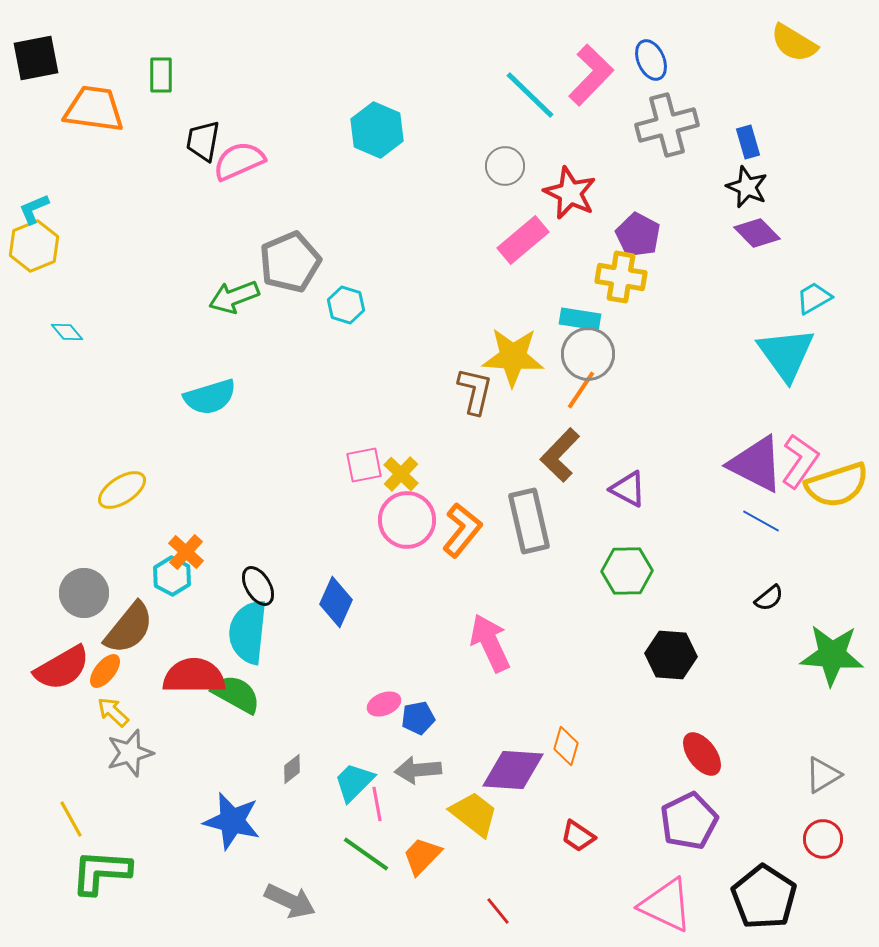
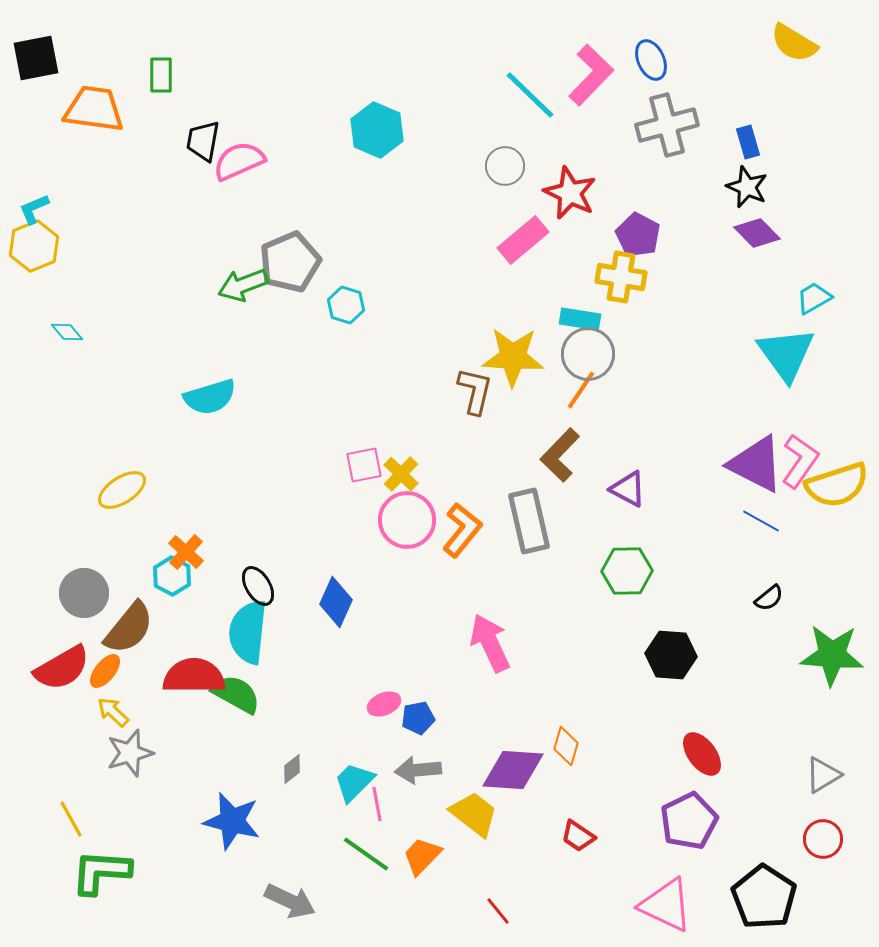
green arrow at (234, 297): moved 9 px right, 12 px up
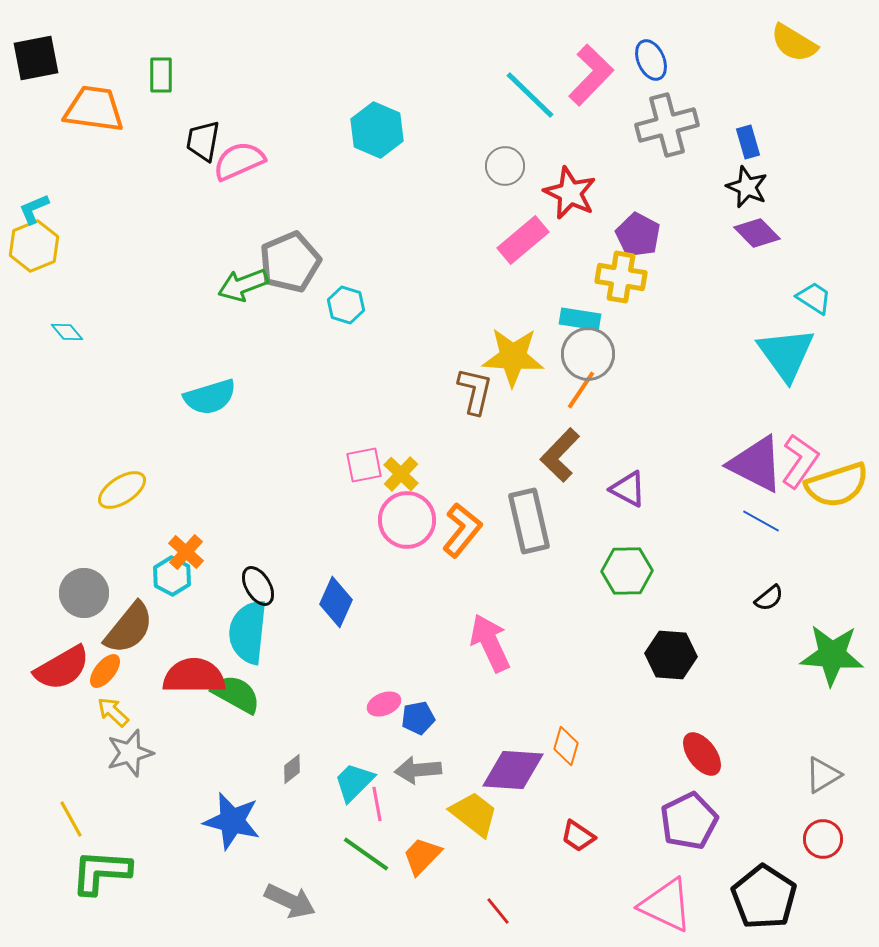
cyan trapezoid at (814, 298): rotated 63 degrees clockwise
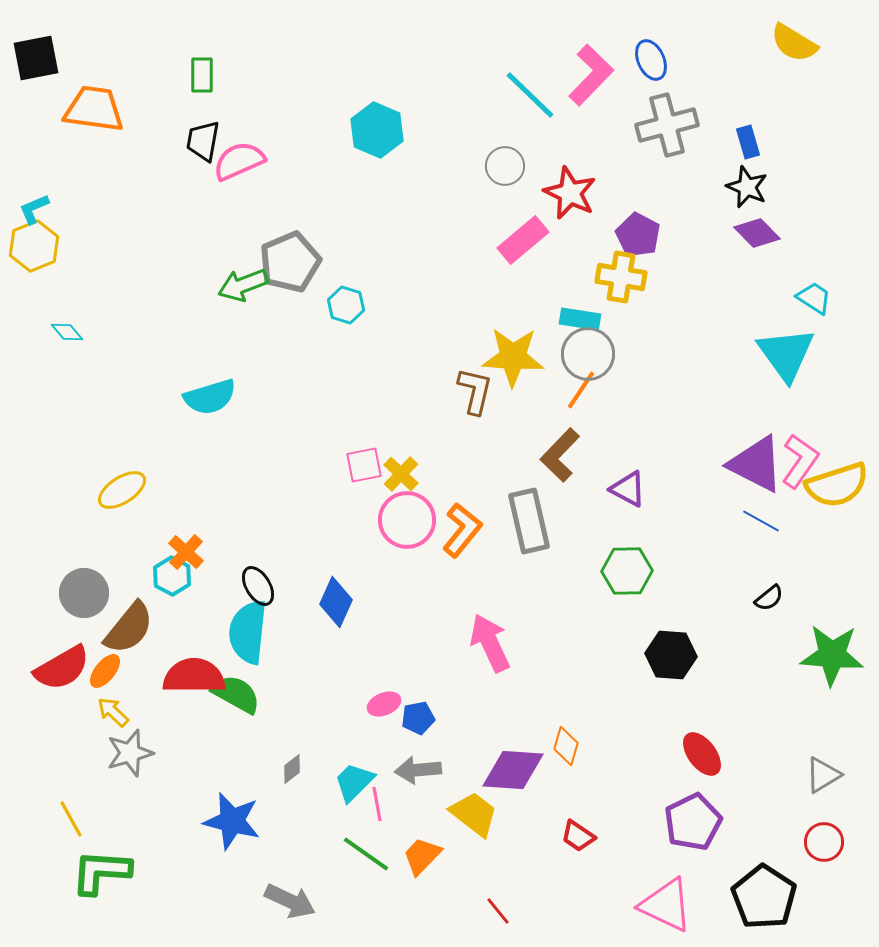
green rectangle at (161, 75): moved 41 px right
purple pentagon at (689, 821): moved 4 px right, 1 px down
red circle at (823, 839): moved 1 px right, 3 px down
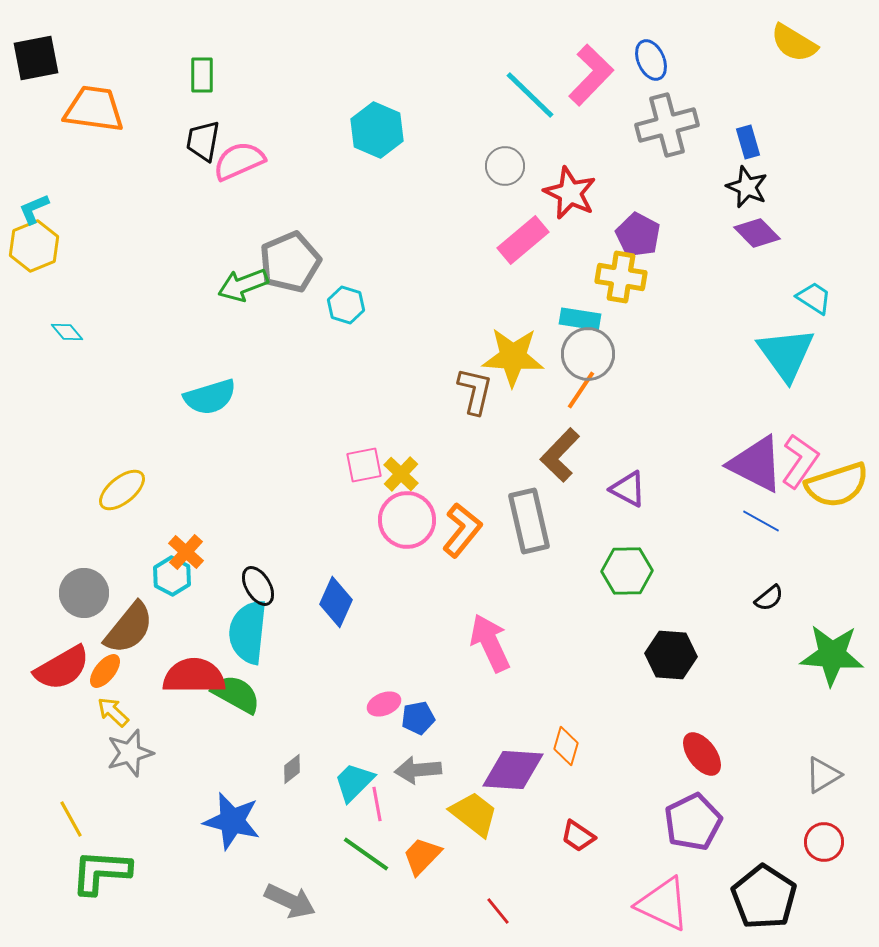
yellow ellipse at (122, 490): rotated 6 degrees counterclockwise
pink triangle at (666, 905): moved 3 px left, 1 px up
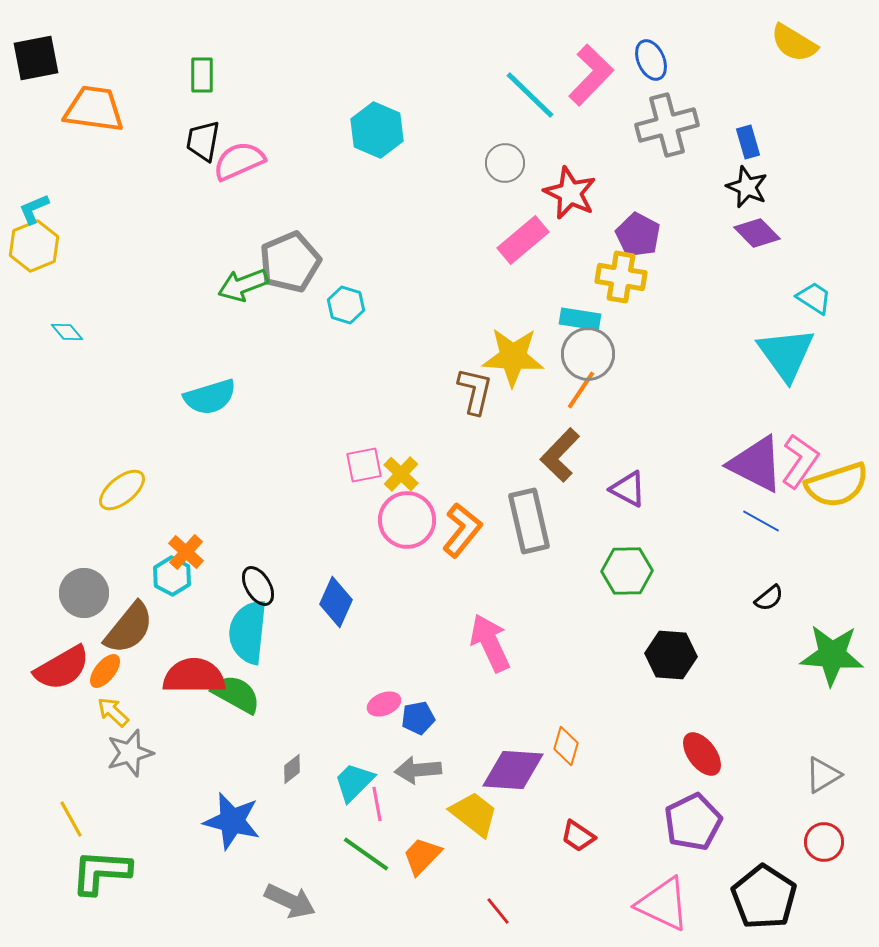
gray circle at (505, 166): moved 3 px up
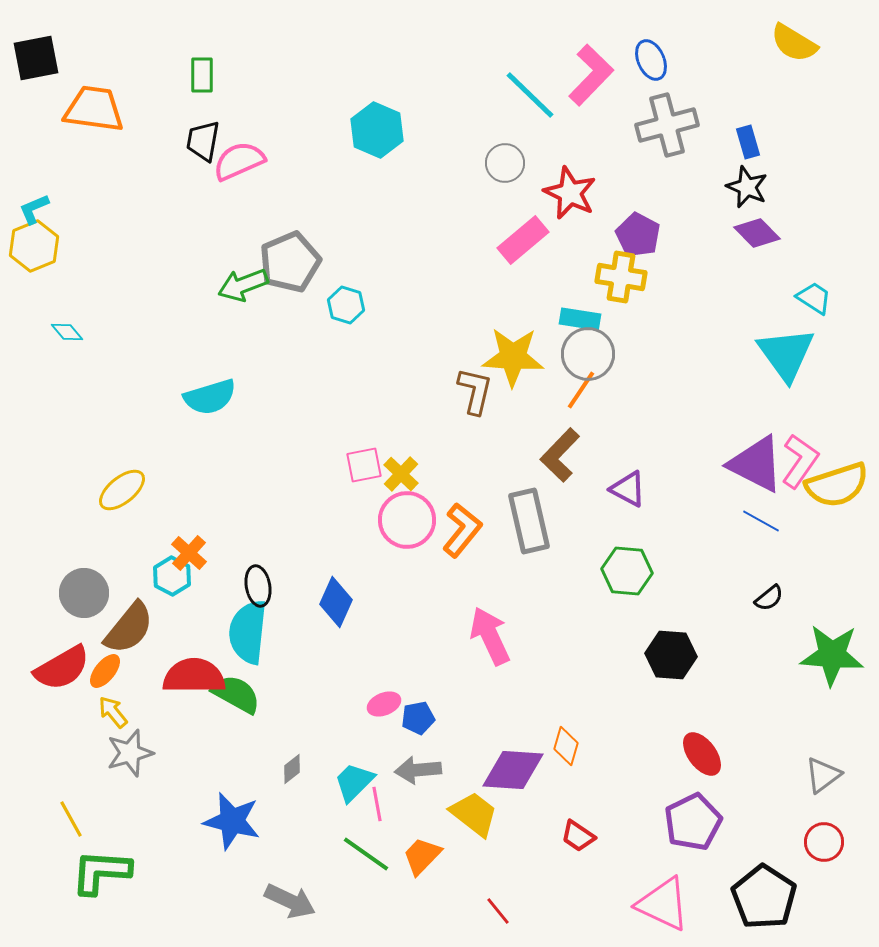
orange cross at (186, 552): moved 3 px right, 1 px down
green hexagon at (627, 571): rotated 6 degrees clockwise
black ellipse at (258, 586): rotated 21 degrees clockwise
pink arrow at (490, 643): moved 7 px up
yellow arrow at (113, 712): rotated 8 degrees clockwise
gray triangle at (823, 775): rotated 6 degrees counterclockwise
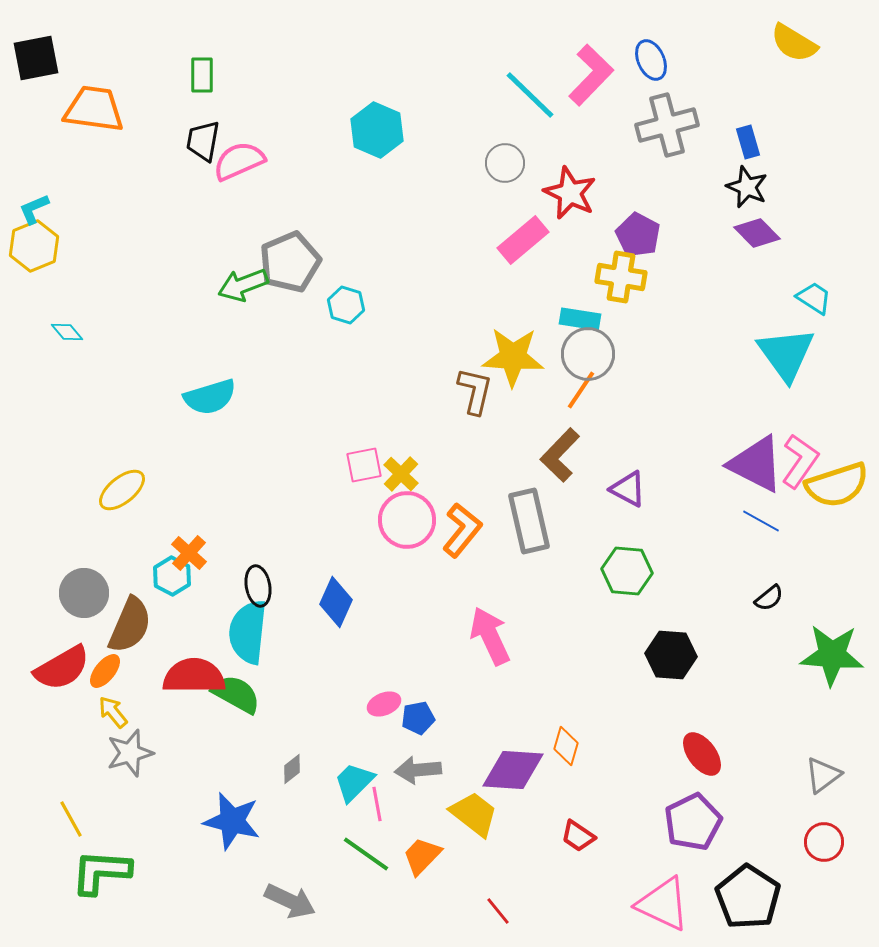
brown semicircle at (129, 628): moved 1 px right, 3 px up; rotated 16 degrees counterclockwise
black pentagon at (764, 897): moved 16 px left
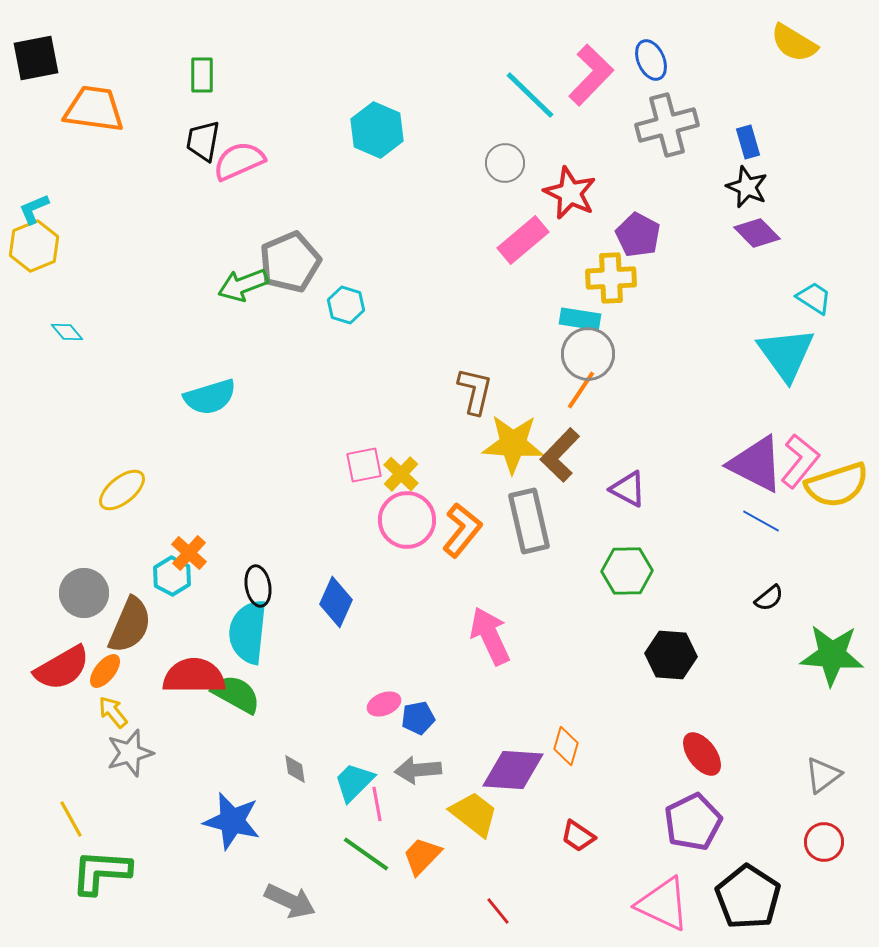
yellow cross at (621, 277): moved 10 px left, 1 px down; rotated 12 degrees counterclockwise
yellow star at (513, 357): moved 87 px down
pink L-shape at (800, 461): rotated 4 degrees clockwise
green hexagon at (627, 571): rotated 6 degrees counterclockwise
gray diamond at (292, 769): moved 3 px right; rotated 60 degrees counterclockwise
